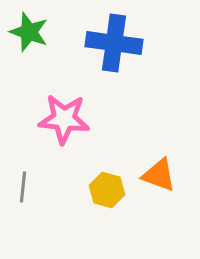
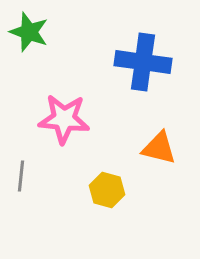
blue cross: moved 29 px right, 19 px down
orange triangle: moved 27 px up; rotated 6 degrees counterclockwise
gray line: moved 2 px left, 11 px up
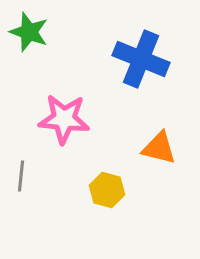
blue cross: moved 2 px left, 3 px up; rotated 14 degrees clockwise
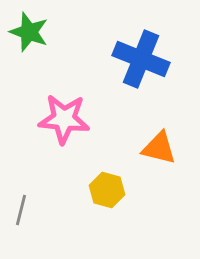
gray line: moved 34 px down; rotated 8 degrees clockwise
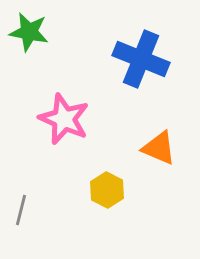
green star: rotated 9 degrees counterclockwise
pink star: rotated 18 degrees clockwise
orange triangle: rotated 9 degrees clockwise
yellow hexagon: rotated 12 degrees clockwise
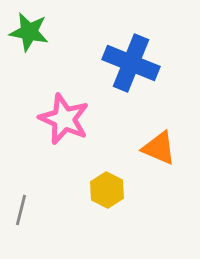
blue cross: moved 10 px left, 4 px down
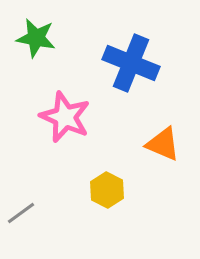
green star: moved 7 px right, 6 px down
pink star: moved 1 px right, 2 px up
orange triangle: moved 4 px right, 4 px up
gray line: moved 3 px down; rotated 40 degrees clockwise
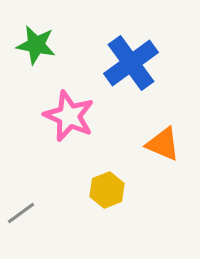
green star: moved 7 px down
blue cross: rotated 32 degrees clockwise
pink star: moved 4 px right, 1 px up
yellow hexagon: rotated 12 degrees clockwise
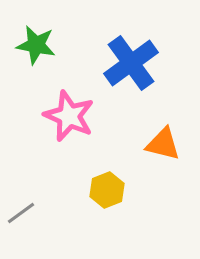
orange triangle: rotated 9 degrees counterclockwise
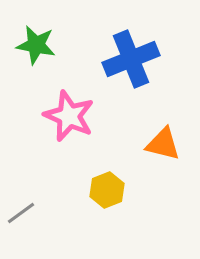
blue cross: moved 4 px up; rotated 14 degrees clockwise
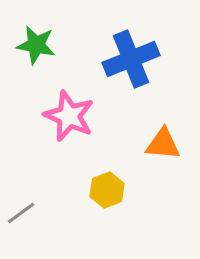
orange triangle: rotated 9 degrees counterclockwise
